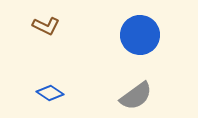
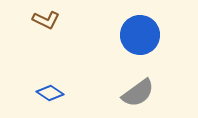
brown L-shape: moved 6 px up
gray semicircle: moved 2 px right, 3 px up
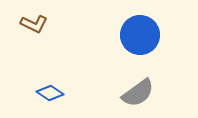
brown L-shape: moved 12 px left, 4 px down
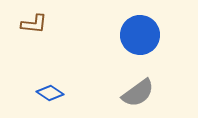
brown L-shape: rotated 20 degrees counterclockwise
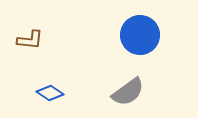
brown L-shape: moved 4 px left, 16 px down
gray semicircle: moved 10 px left, 1 px up
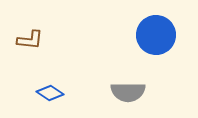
blue circle: moved 16 px right
gray semicircle: rotated 36 degrees clockwise
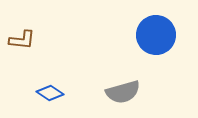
brown L-shape: moved 8 px left
gray semicircle: moved 5 px left; rotated 16 degrees counterclockwise
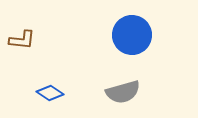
blue circle: moved 24 px left
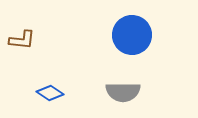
gray semicircle: rotated 16 degrees clockwise
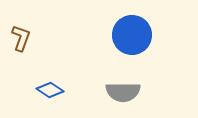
brown L-shape: moved 1 px left, 2 px up; rotated 76 degrees counterclockwise
blue diamond: moved 3 px up
